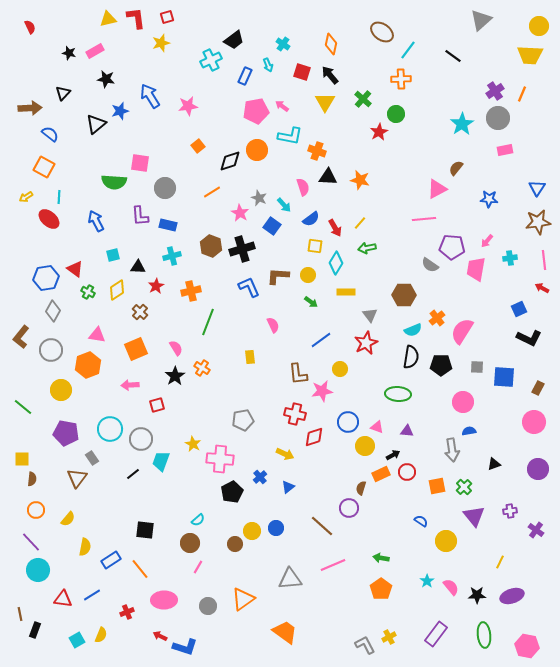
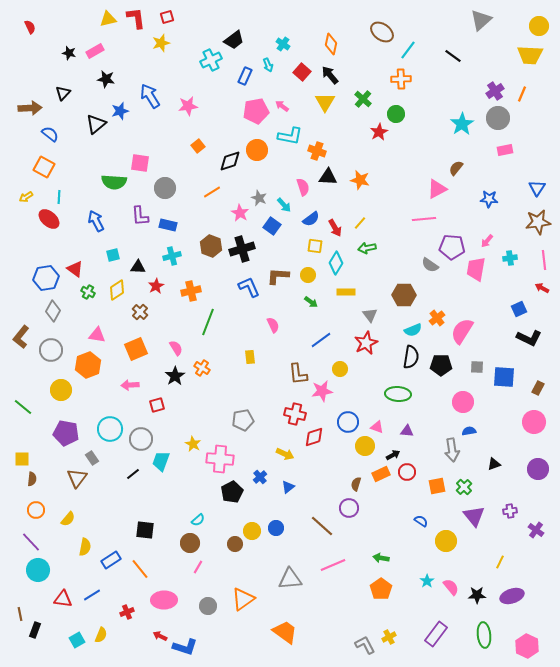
red square at (302, 72): rotated 24 degrees clockwise
brown semicircle at (361, 488): moved 5 px left, 4 px up
pink hexagon at (527, 646): rotated 15 degrees clockwise
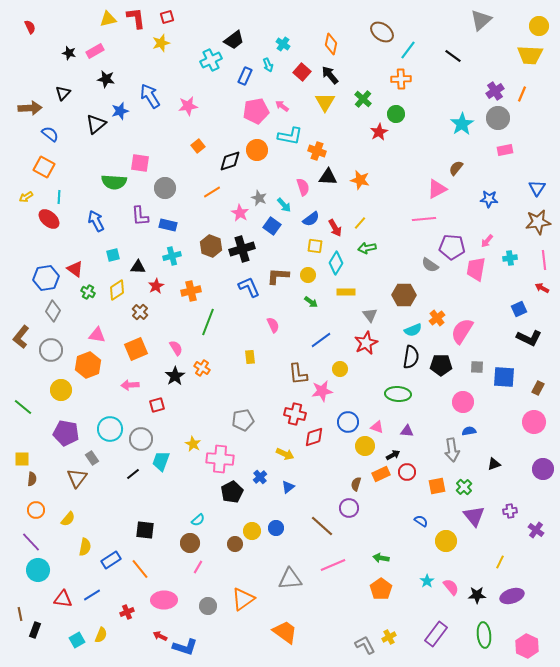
purple circle at (538, 469): moved 5 px right
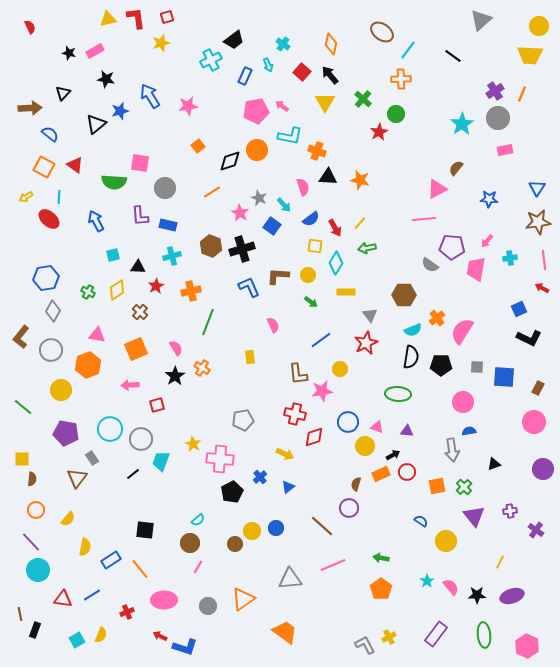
red triangle at (75, 269): moved 104 px up
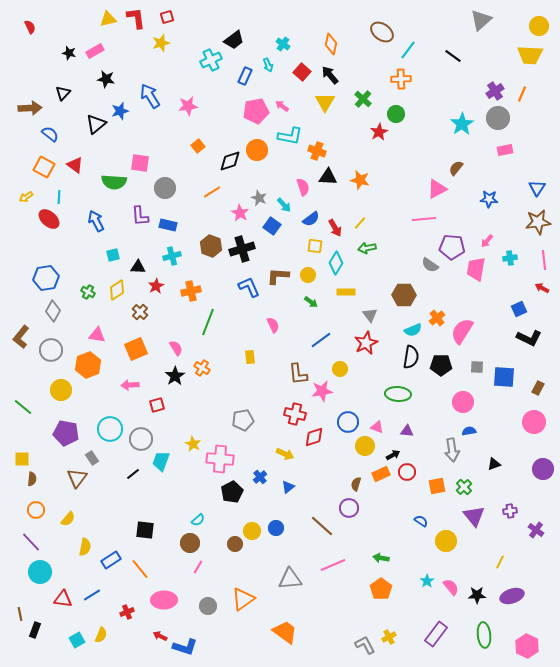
cyan circle at (38, 570): moved 2 px right, 2 px down
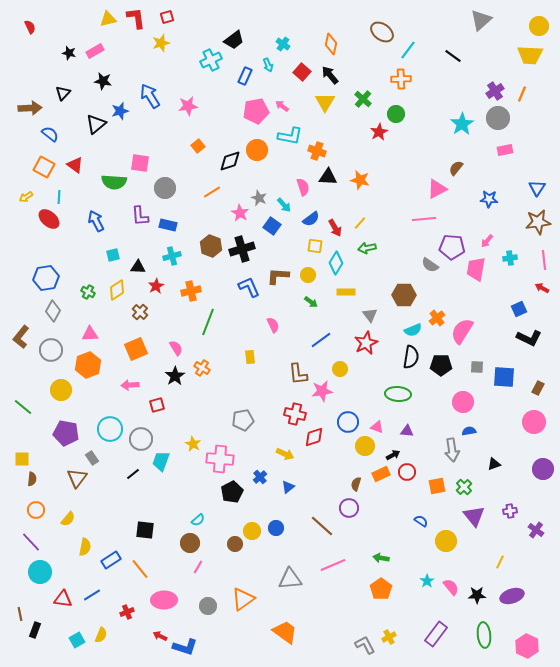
black star at (106, 79): moved 3 px left, 2 px down
pink triangle at (97, 335): moved 7 px left, 1 px up; rotated 12 degrees counterclockwise
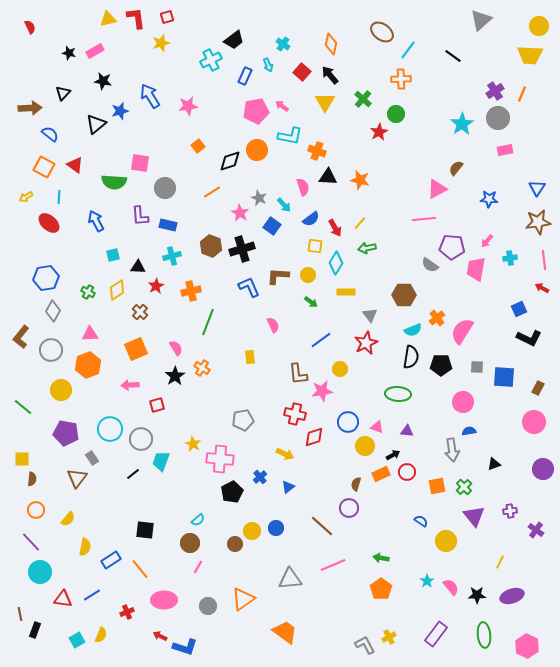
red ellipse at (49, 219): moved 4 px down
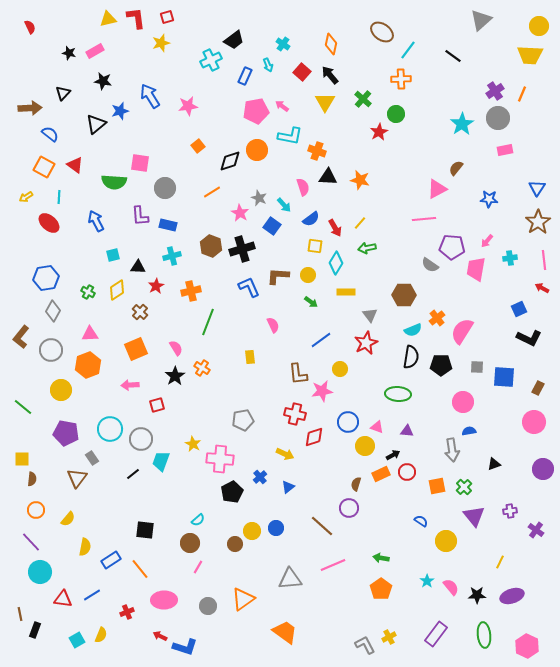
brown star at (538, 222): rotated 25 degrees counterclockwise
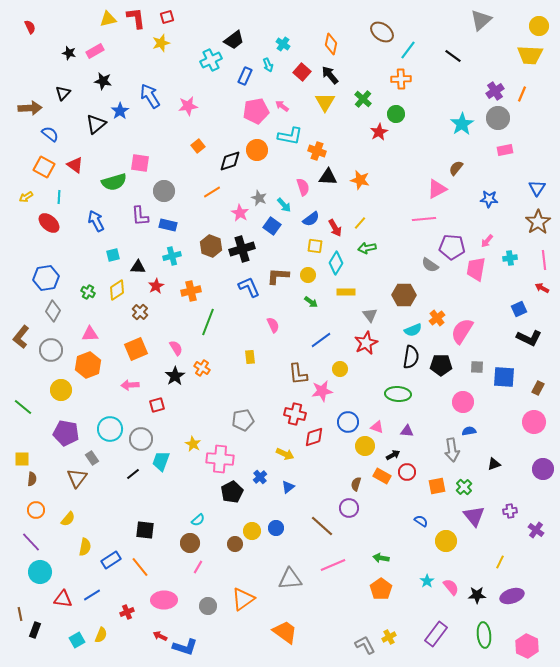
blue star at (120, 111): rotated 18 degrees counterclockwise
green semicircle at (114, 182): rotated 20 degrees counterclockwise
gray circle at (165, 188): moved 1 px left, 3 px down
orange rectangle at (381, 474): moved 1 px right, 2 px down; rotated 54 degrees clockwise
orange line at (140, 569): moved 2 px up
